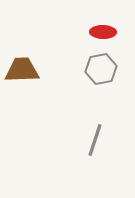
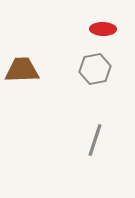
red ellipse: moved 3 px up
gray hexagon: moved 6 px left
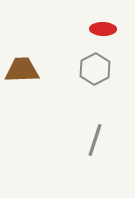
gray hexagon: rotated 16 degrees counterclockwise
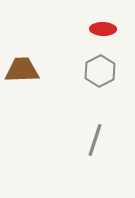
gray hexagon: moved 5 px right, 2 px down
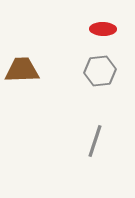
gray hexagon: rotated 20 degrees clockwise
gray line: moved 1 px down
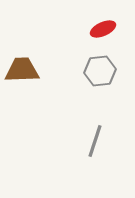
red ellipse: rotated 25 degrees counterclockwise
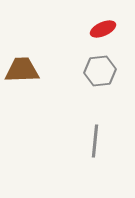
gray line: rotated 12 degrees counterclockwise
